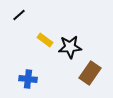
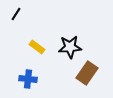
black line: moved 3 px left, 1 px up; rotated 16 degrees counterclockwise
yellow rectangle: moved 8 px left, 7 px down
brown rectangle: moved 3 px left
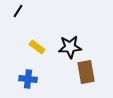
black line: moved 2 px right, 3 px up
brown rectangle: moved 1 px left, 1 px up; rotated 45 degrees counterclockwise
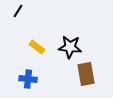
black star: rotated 10 degrees clockwise
brown rectangle: moved 2 px down
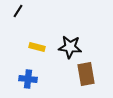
yellow rectangle: rotated 21 degrees counterclockwise
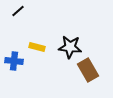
black line: rotated 16 degrees clockwise
brown rectangle: moved 2 px right, 4 px up; rotated 20 degrees counterclockwise
blue cross: moved 14 px left, 18 px up
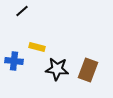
black line: moved 4 px right
black star: moved 13 px left, 22 px down
brown rectangle: rotated 50 degrees clockwise
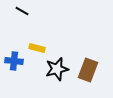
black line: rotated 72 degrees clockwise
yellow rectangle: moved 1 px down
black star: rotated 20 degrees counterclockwise
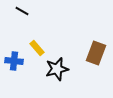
yellow rectangle: rotated 35 degrees clockwise
brown rectangle: moved 8 px right, 17 px up
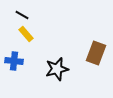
black line: moved 4 px down
yellow rectangle: moved 11 px left, 14 px up
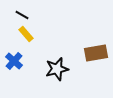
brown rectangle: rotated 60 degrees clockwise
blue cross: rotated 36 degrees clockwise
